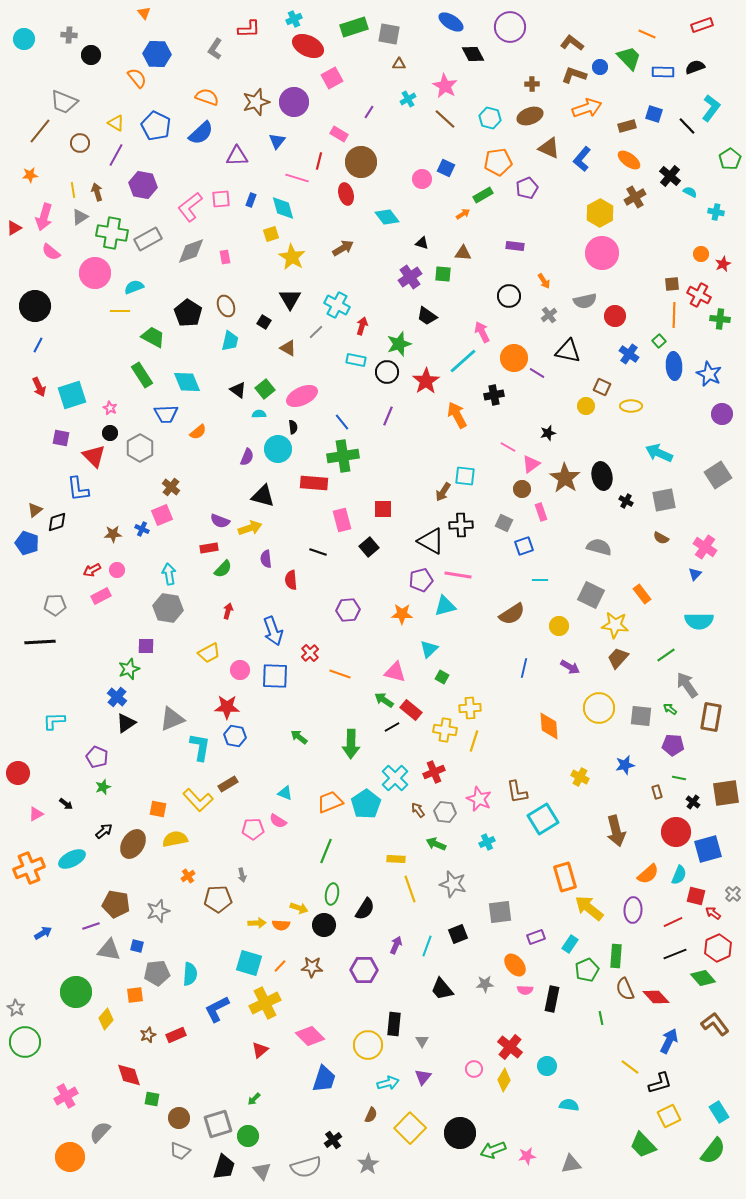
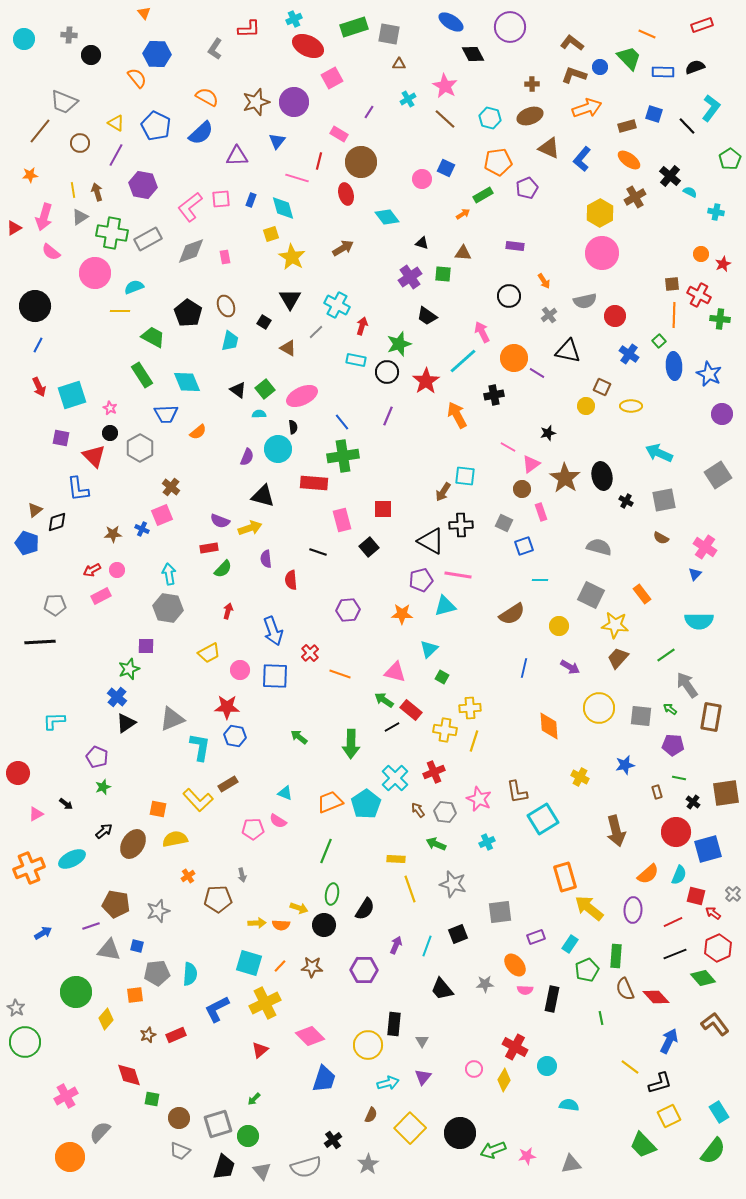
orange semicircle at (207, 97): rotated 10 degrees clockwise
red cross at (510, 1047): moved 5 px right; rotated 10 degrees counterclockwise
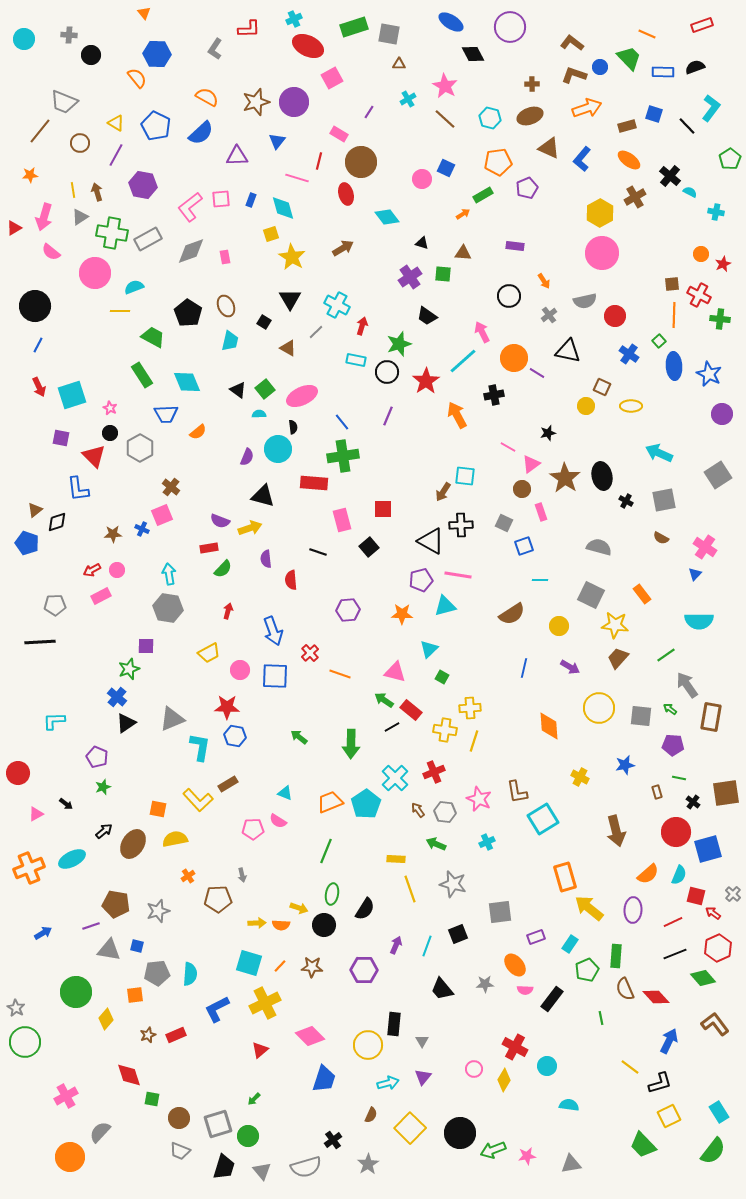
black rectangle at (552, 999): rotated 25 degrees clockwise
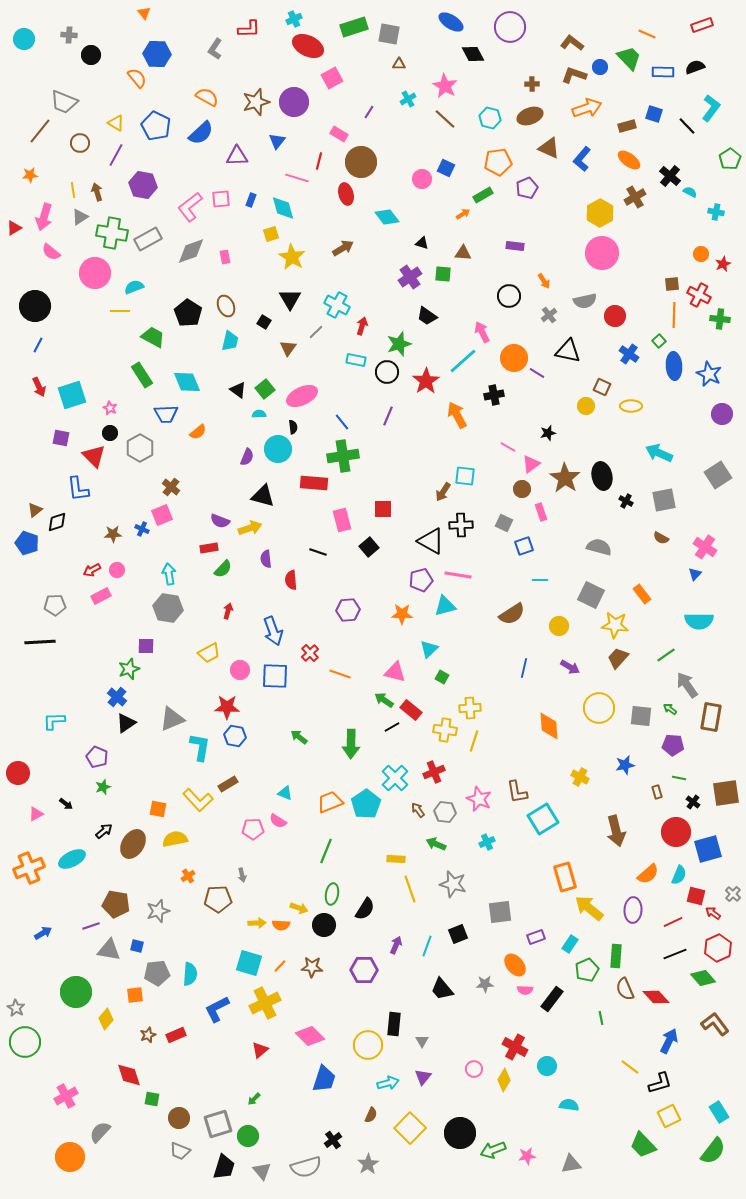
brown triangle at (288, 348): rotated 36 degrees clockwise
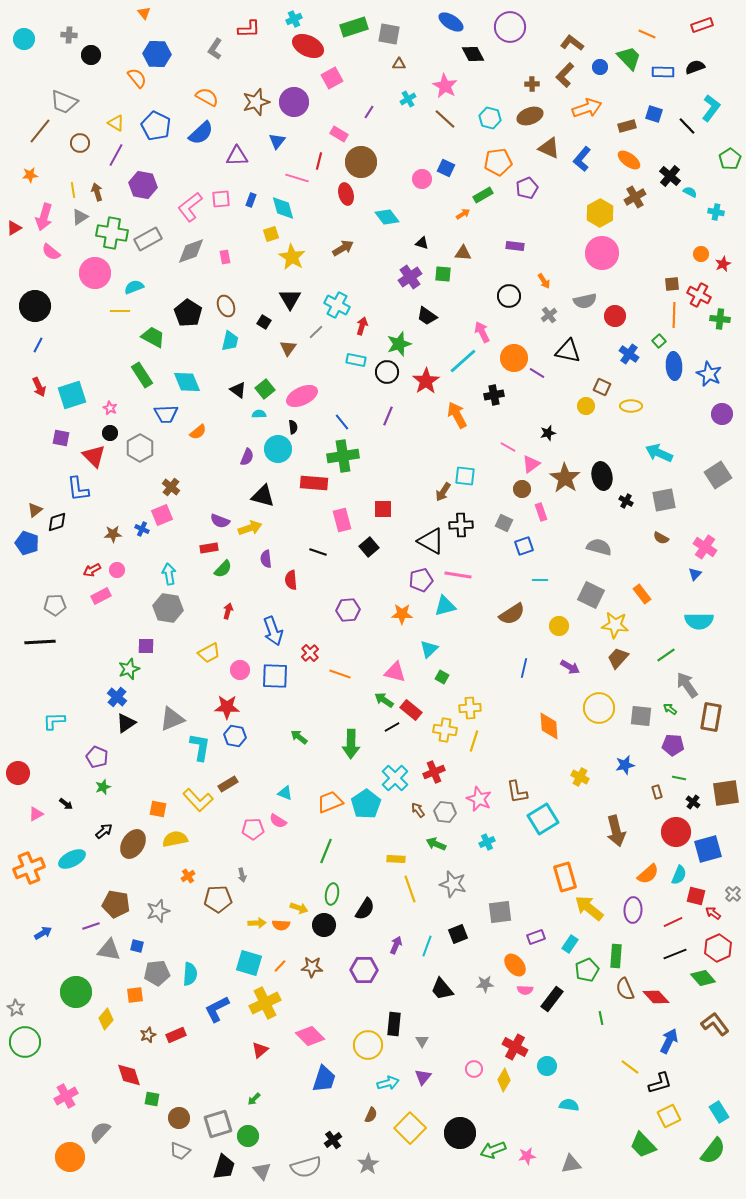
brown L-shape at (574, 75): moved 9 px left; rotated 65 degrees counterclockwise
